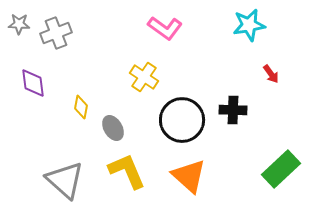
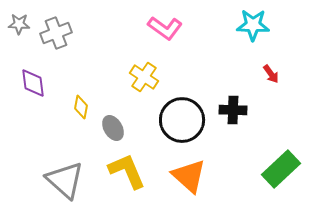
cyan star: moved 4 px right; rotated 12 degrees clockwise
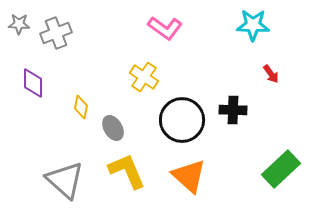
purple diamond: rotated 8 degrees clockwise
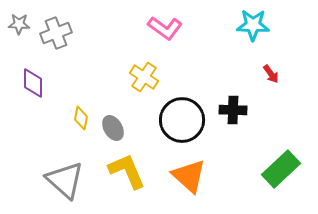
yellow diamond: moved 11 px down
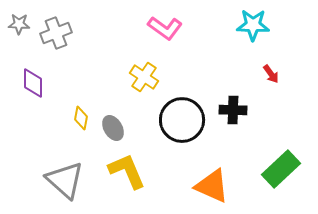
orange triangle: moved 23 px right, 10 px down; rotated 18 degrees counterclockwise
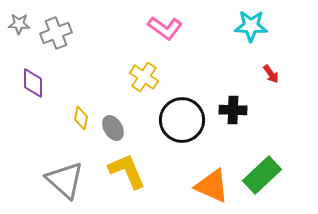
cyan star: moved 2 px left, 1 px down
green rectangle: moved 19 px left, 6 px down
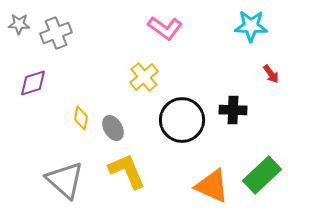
yellow cross: rotated 16 degrees clockwise
purple diamond: rotated 72 degrees clockwise
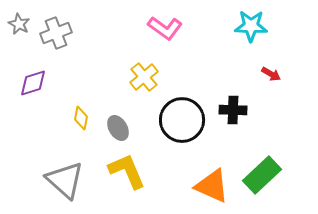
gray star: rotated 25 degrees clockwise
red arrow: rotated 24 degrees counterclockwise
gray ellipse: moved 5 px right
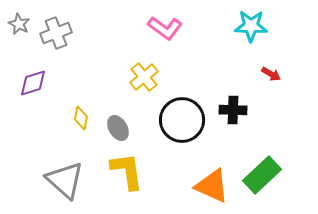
yellow L-shape: rotated 15 degrees clockwise
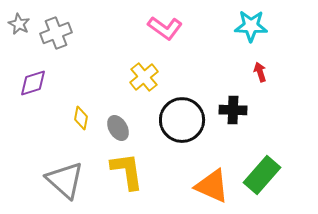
red arrow: moved 11 px left, 2 px up; rotated 138 degrees counterclockwise
green rectangle: rotated 6 degrees counterclockwise
